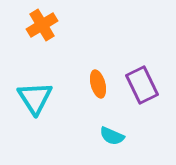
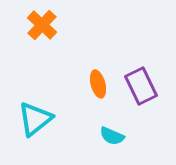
orange cross: rotated 16 degrees counterclockwise
purple rectangle: moved 1 px left, 1 px down
cyan triangle: moved 21 px down; rotated 24 degrees clockwise
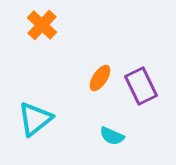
orange ellipse: moved 2 px right, 6 px up; rotated 48 degrees clockwise
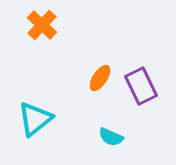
cyan semicircle: moved 1 px left, 1 px down
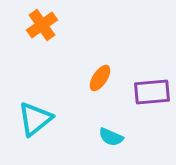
orange cross: rotated 12 degrees clockwise
purple rectangle: moved 11 px right, 6 px down; rotated 69 degrees counterclockwise
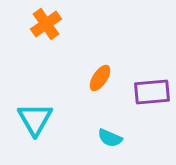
orange cross: moved 4 px right, 1 px up
cyan triangle: rotated 21 degrees counterclockwise
cyan semicircle: moved 1 px left, 1 px down
